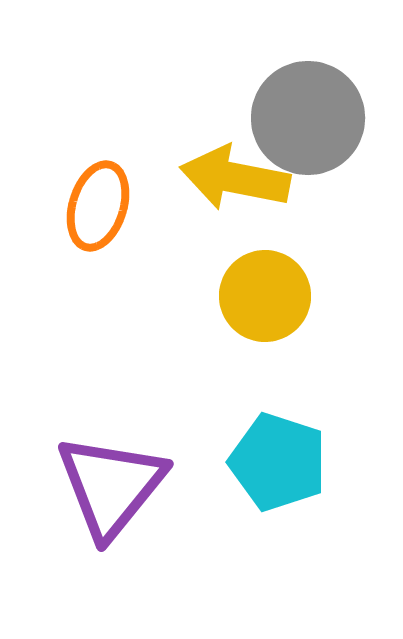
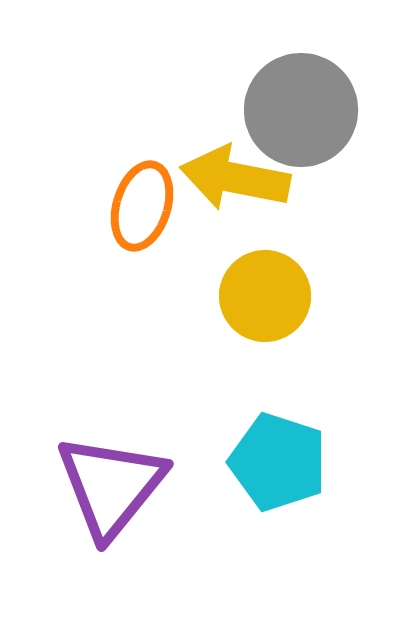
gray circle: moved 7 px left, 8 px up
orange ellipse: moved 44 px right
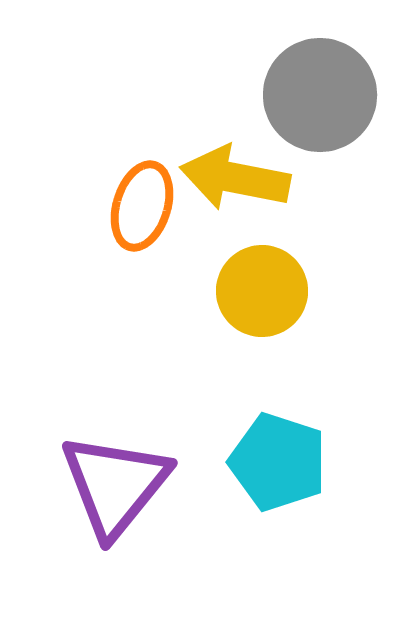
gray circle: moved 19 px right, 15 px up
yellow circle: moved 3 px left, 5 px up
purple triangle: moved 4 px right, 1 px up
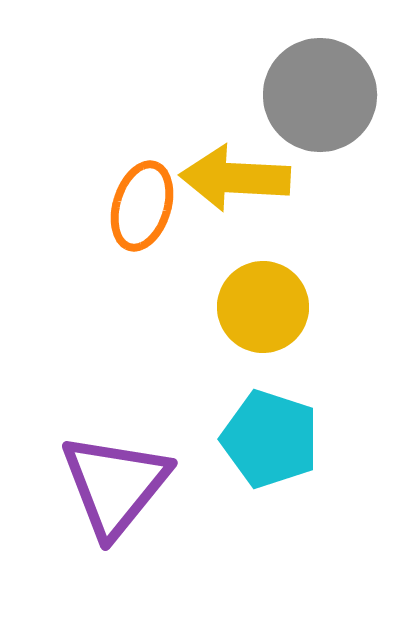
yellow arrow: rotated 8 degrees counterclockwise
yellow circle: moved 1 px right, 16 px down
cyan pentagon: moved 8 px left, 23 px up
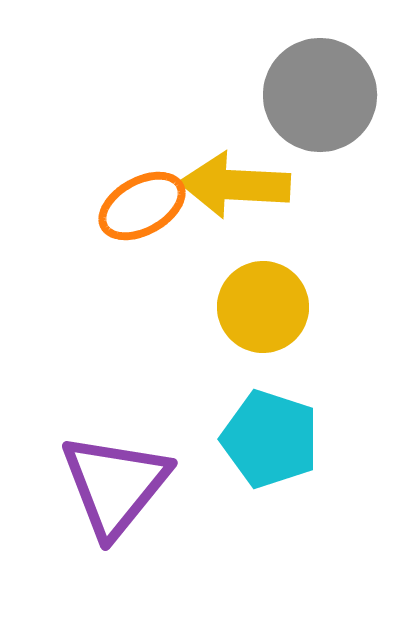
yellow arrow: moved 7 px down
orange ellipse: rotated 44 degrees clockwise
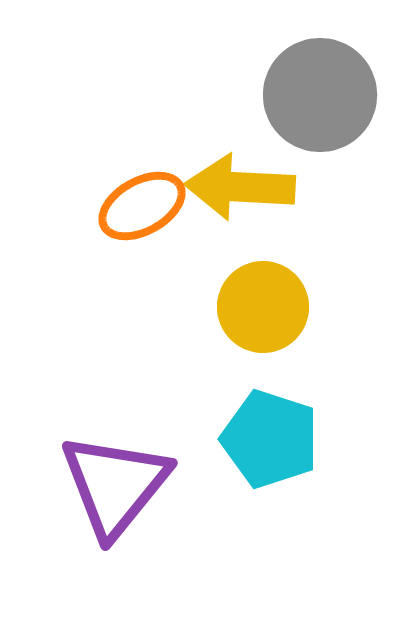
yellow arrow: moved 5 px right, 2 px down
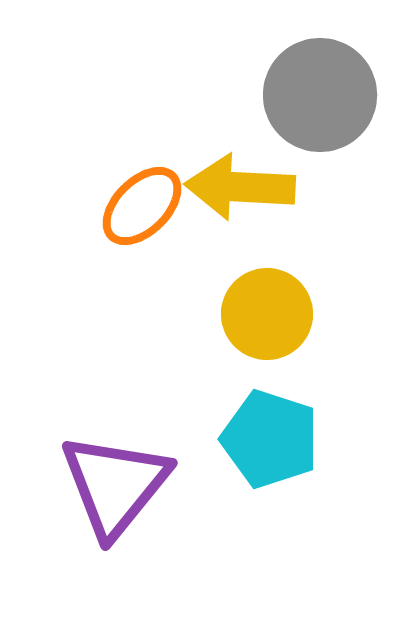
orange ellipse: rotated 16 degrees counterclockwise
yellow circle: moved 4 px right, 7 px down
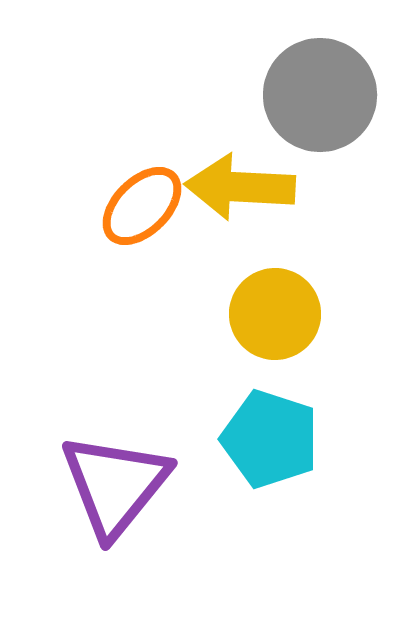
yellow circle: moved 8 px right
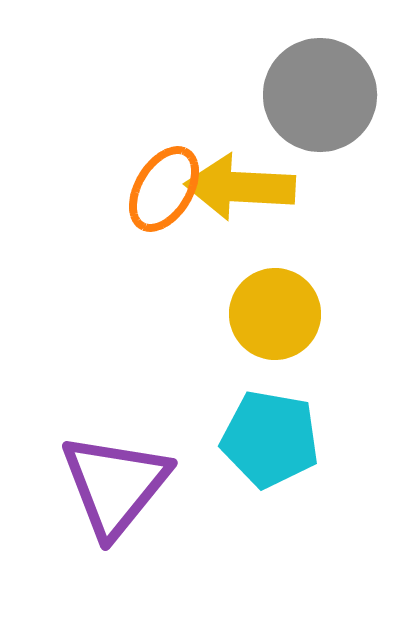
orange ellipse: moved 22 px right, 17 px up; rotated 14 degrees counterclockwise
cyan pentagon: rotated 8 degrees counterclockwise
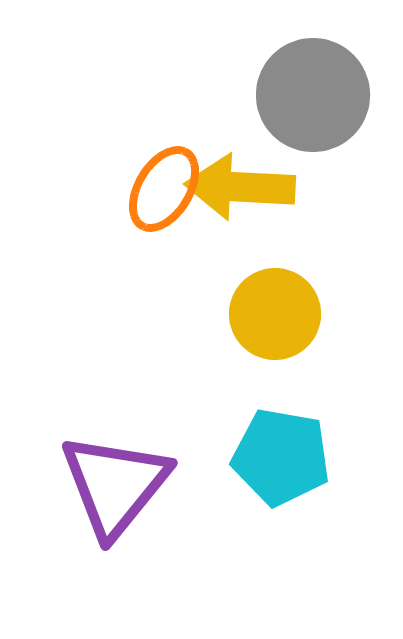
gray circle: moved 7 px left
cyan pentagon: moved 11 px right, 18 px down
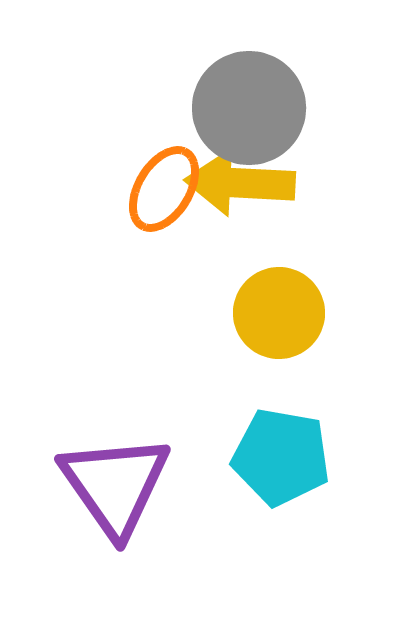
gray circle: moved 64 px left, 13 px down
yellow arrow: moved 4 px up
yellow circle: moved 4 px right, 1 px up
purple triangle: rotated 14 degrees counterclockwise
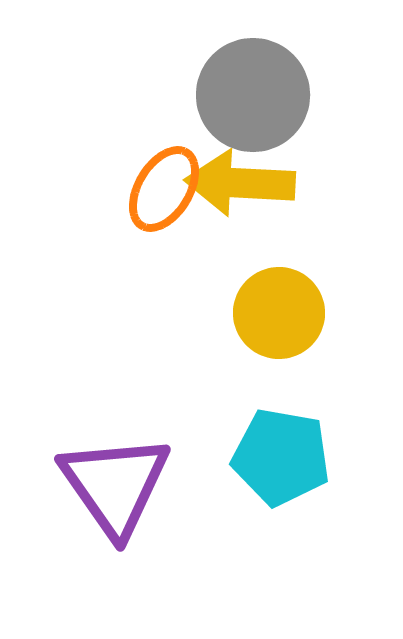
gray circle: moved 4 px right, 13 px up
